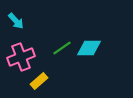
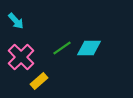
pink cross: rotated 24 degrees counterclockwise
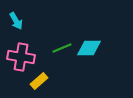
cyan arrow: rotated 12 degrees clockwise
green line: rotated 12 degrees clockwise
pink cross: rotated 36 degrees counterclockwise
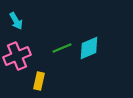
cyan diamond: rotated 25 degrees counterclockwise
pink cross: moved 4 px left, 1 px up; rotated 32 degrees counterclockwise
yellow rectangle: rotated 36 degrees counterclockwise
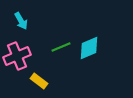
cyan arrow: moved 5 px right
green line: moved 1 px left, 1 px up
yellow rectangle: rotated 66 degrees counterclockwise
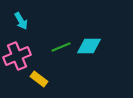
cyan diamond: moved 2 px up; rotated 25 degrees clockwise
yellow rectangle: moved 2 px up
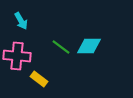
green line: rotated 60 degrees clockwise
pink cross: rotated 28 degrees clockwise
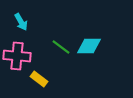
cyan arrow: moved 1 px down
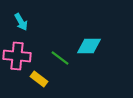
green line: moved 1 px left, 11 px down
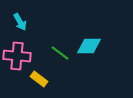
cyan arrow: moved 1 px left
green line: moved 5 px up
